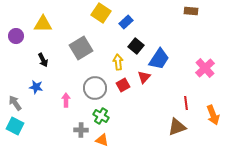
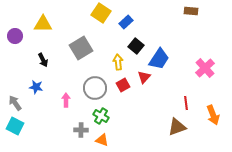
purple circle: moved 1 px left
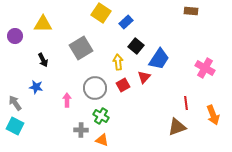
pink cross: rotated 18 degrees counterclockwise
pink arrow: moved 1 px right
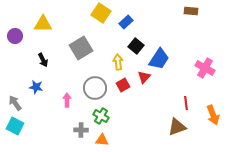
orange triangle: rotated 16 degrees counterclockwise
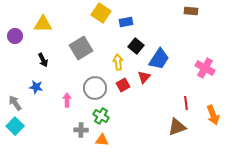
blue rectangle: rotated 32 degrees clockwise
cyan square: rotated 18 degrees clockwise
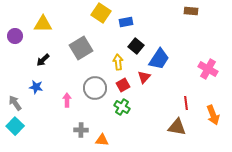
black arrow: rotated 72 degrees clockwise
pink cross: moved 3 px right, 1 px down
green cross: moved 21 px right, 9 px up
brown triangle: rotated 30 degrees clockwise
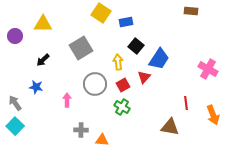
gray circle: moved 4 px up
brown triangle: moved 7 px left
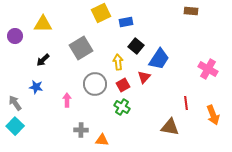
yellow square: rotated 30 degrees clockwise
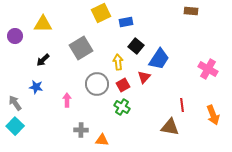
gray circle: moved 2 px right
red line: moved 4 px left, 2 px down
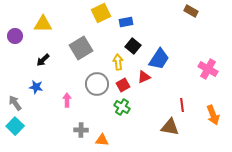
brown rectangle: rotated 24 degrees clockwise
black square: moved 3 px left
red triangle: rotated 24 degrees clockwise
